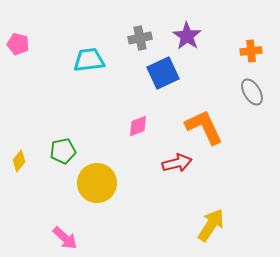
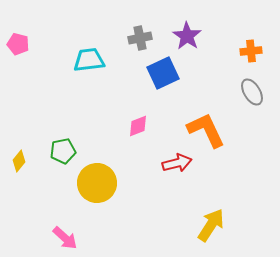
orange L-shape: moved 2 px right, 3 px down
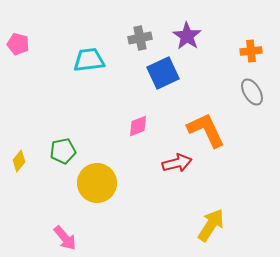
pink arrow: rotated 8 degrees clockwise
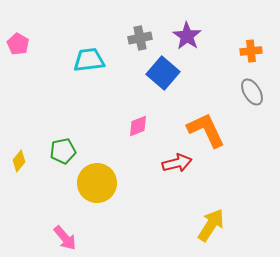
pink pentagon: rotated 15 degrees clockwise
blue square: rotated 24 degrees counterclockwise
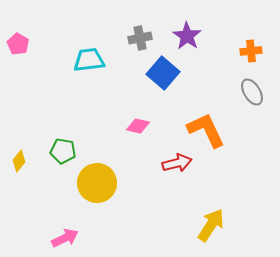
pink diamond: rotated 35 degrees clockwise
green pentagon: rotated 20 degrees clockwise
pink arrow: rotated 76 degrees counterclockwise
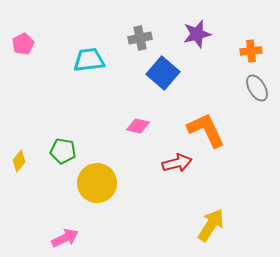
purple star: moved 10 px right, 2 px up; rotated 24 degrees clockwise
pink pentagon: moved 5 px right; rotated 15 degrees clockwise
gray ellipse: moved 5 px right, 4 px up
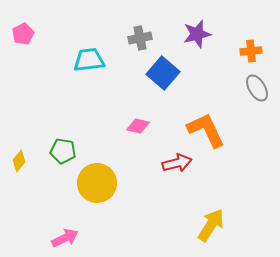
pink pentagon: moved 10 px up
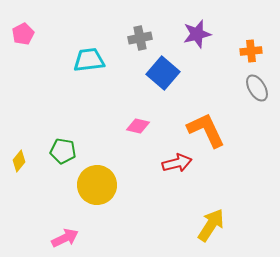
yellow circle: moved 2 px down
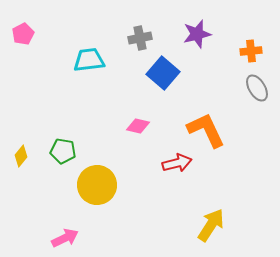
yellow diamond: moved 2 px right, 5 px up
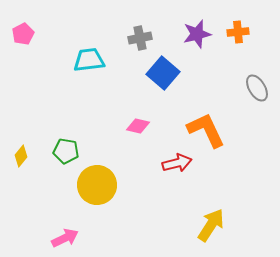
orange cross: moved 13 px left, 19 px up
green pentagon: moved 3 px right
